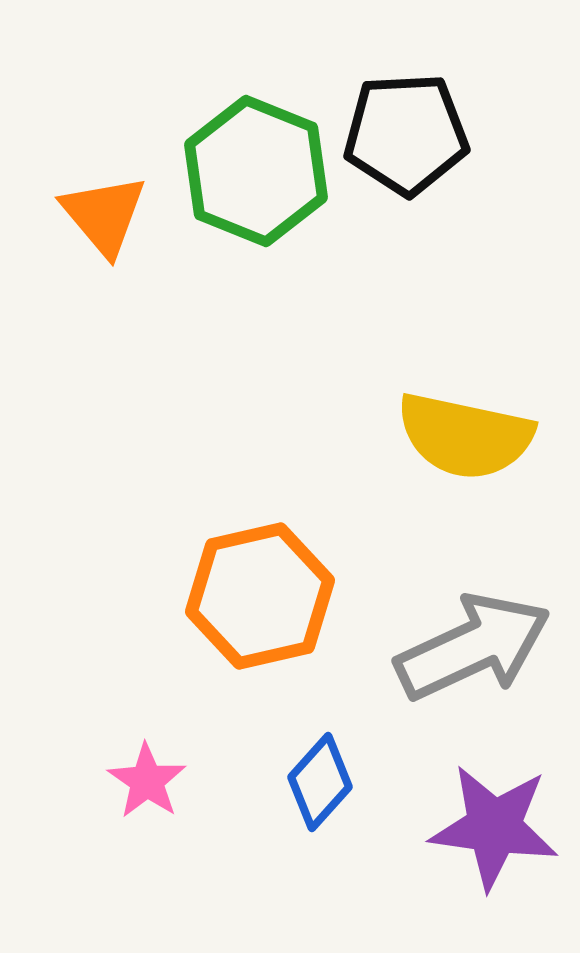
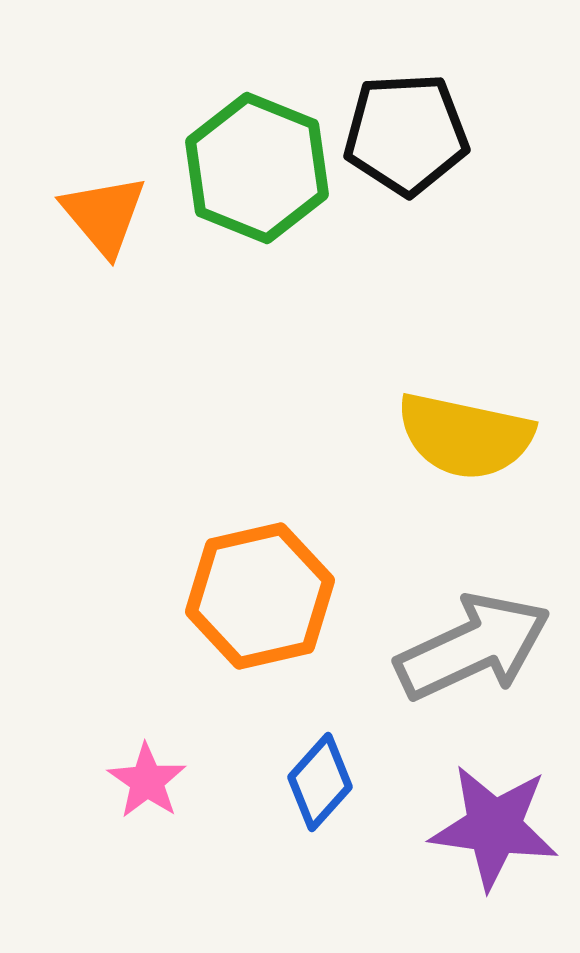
green hexagon: moved 1 px right, 3 px up
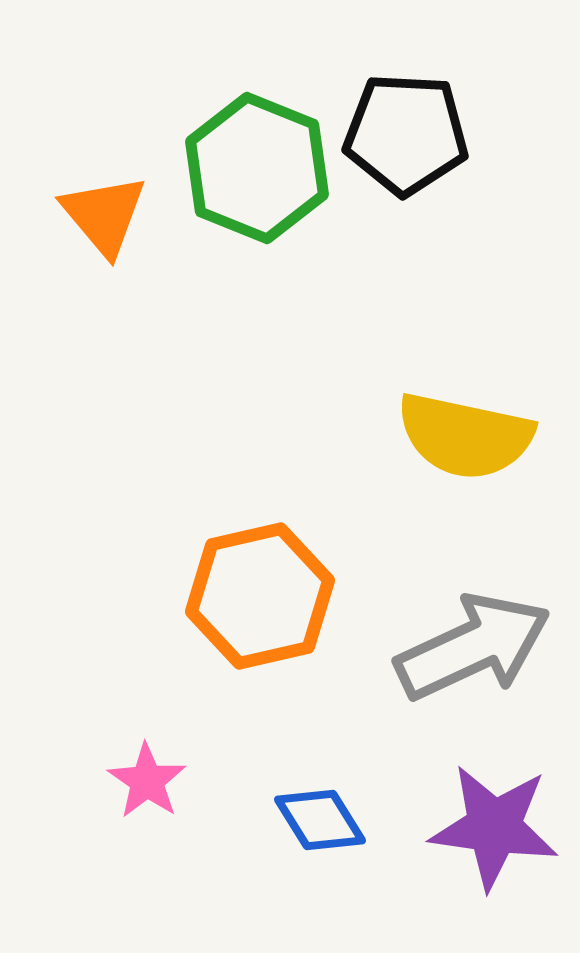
black pentagon: rotated 6 degrees clockwise
blue diamond: moved 38 px down; rotated 74 degrees counterclockwise
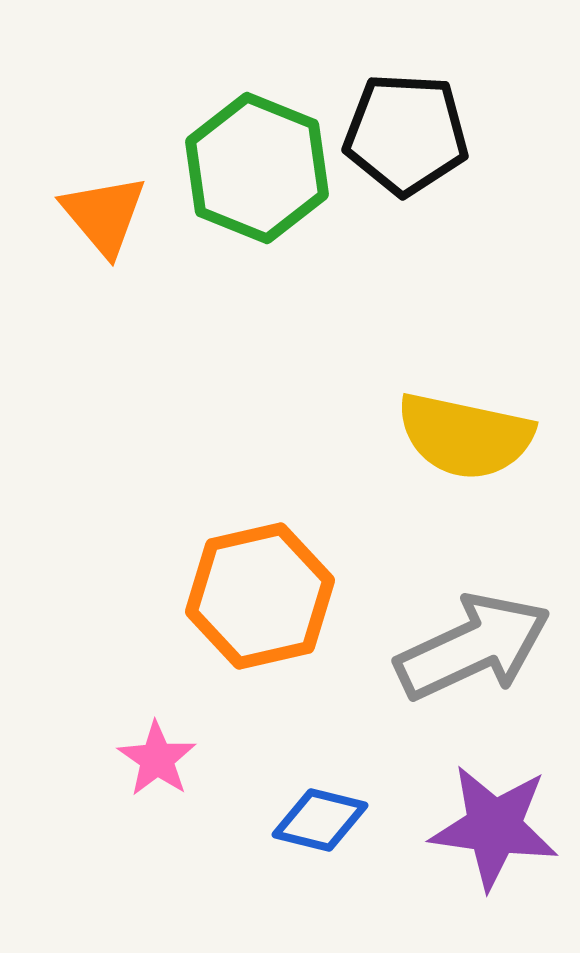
pink star: moved 10 px right, 22 px up
blue diamond: rotated 44 degrees counterclockwise
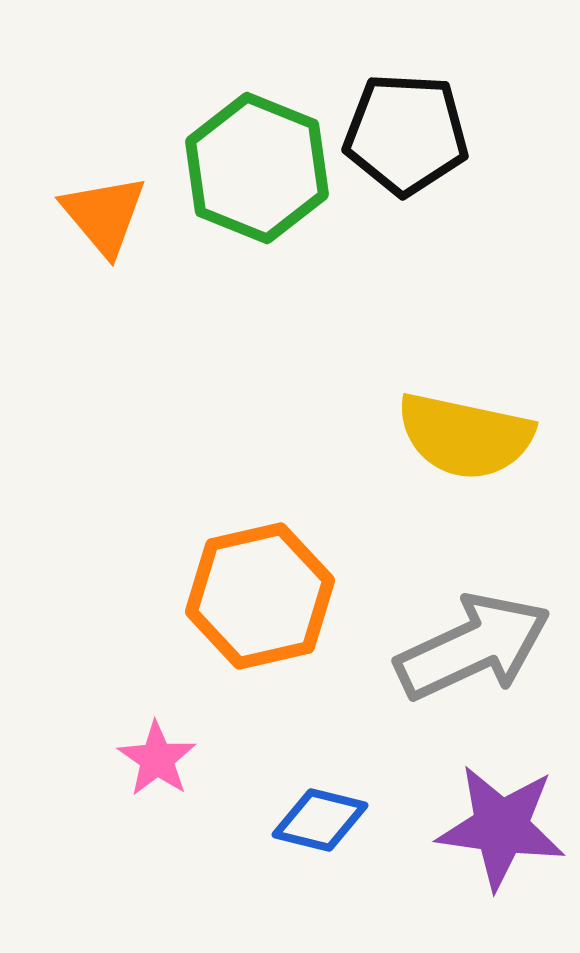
purple star: moved 7 px right
